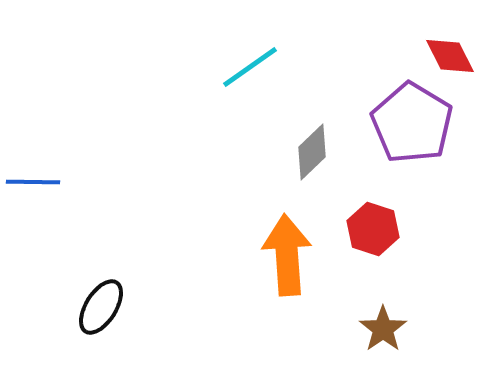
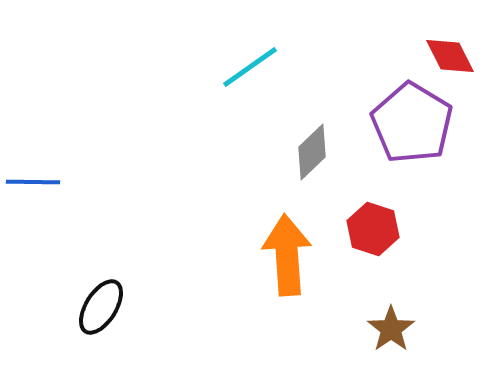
brown star: moved 8 px right
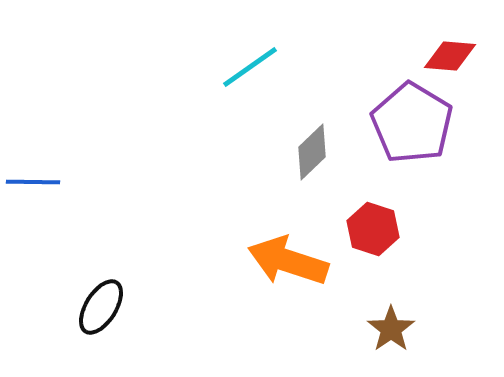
red diamond: rotated 58 degrees counterclockwise
orange arrow: moved 1 px right, 6 px down; rotated 68 degrees counterclockwise
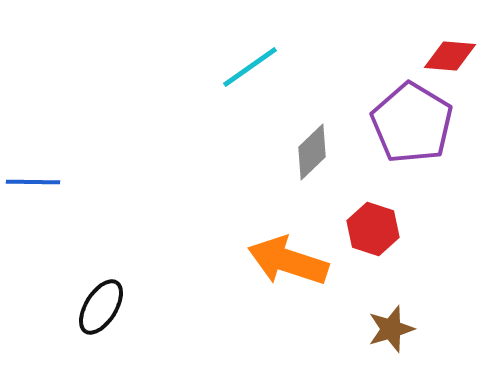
brown star: rotated 18 degrees clockwise
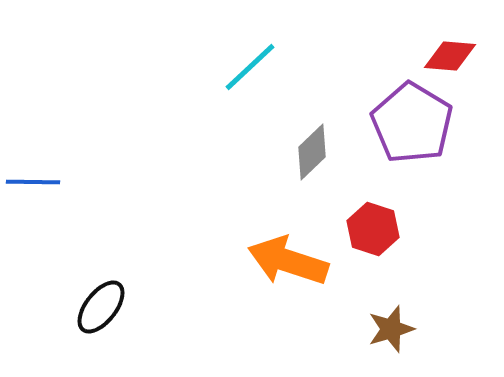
cyan line: rotated 8 degrees counterclockwise
black ellipse: rotated 6 degrees clockwise
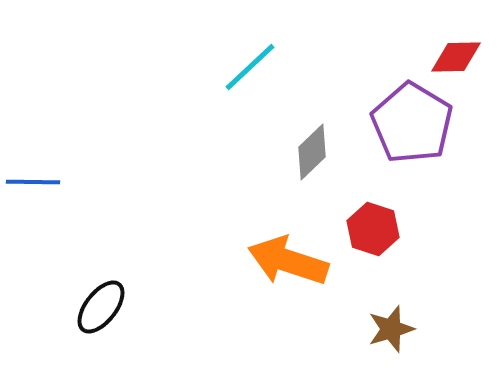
red diamond: moved 6 px right, 1 px down; rotated 6 degrees counterclockwise
